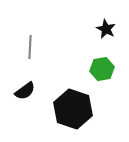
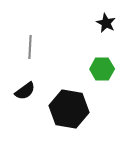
black star: moved 6 px up
green hexagon: rotated 10 degrees clockwise
black hexagon: moved 4 px left; rotated 9 degrees counterclockwise
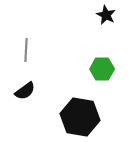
black star: moved 8 px up
gray line: moved 4 px left, 3 px down
black hexagon: moved 11 px right, 8 px down
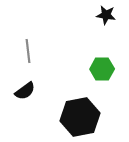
black star: rotated 18 degrees counterclockwise
gray line: moved 2 px right, 1 px down; rotated 10 degrees counterclockwise
black hexagon: rotated 21 degrees counterclockwise
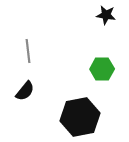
black semicircle: rotated 15 degrees counterclockwise
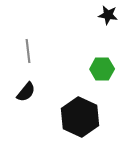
black star: moved 2 px right
black semicircle: moved 1 px right, 1 px down
black hexagon: rotated 24 degrees counterclockwise
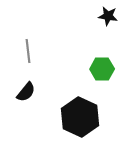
black star: moved 1 px down
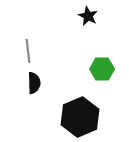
black star: moved 20 px left; rotated 18 degrees clockwise
black semicircle: moved 8 px right, 9 px up; rotated 40 degrees counterclockwise
black hexagon: rotated 12 degrees clockwise
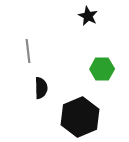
black semicircle: moved 7 px right, 5 px down
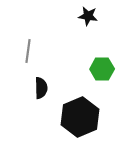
black star: rotated 18 degrees counterclockwise
gray line: rotated 15 degrees clockwise
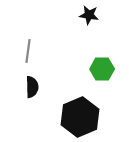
black star: moved 1 px right, 1 px up
black semicircle: moved 9 px left, 1 px up
